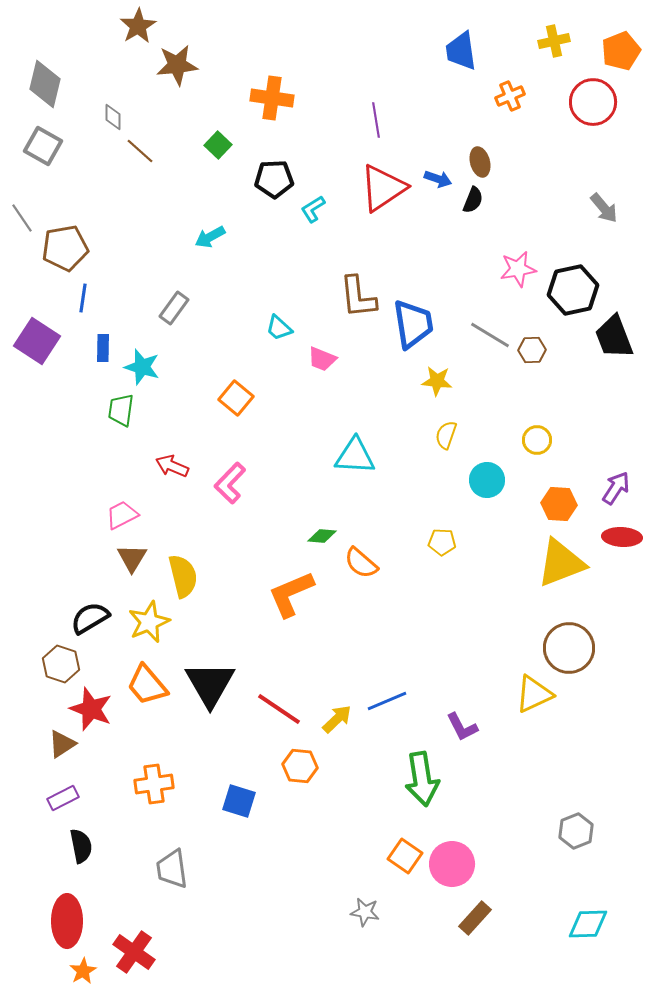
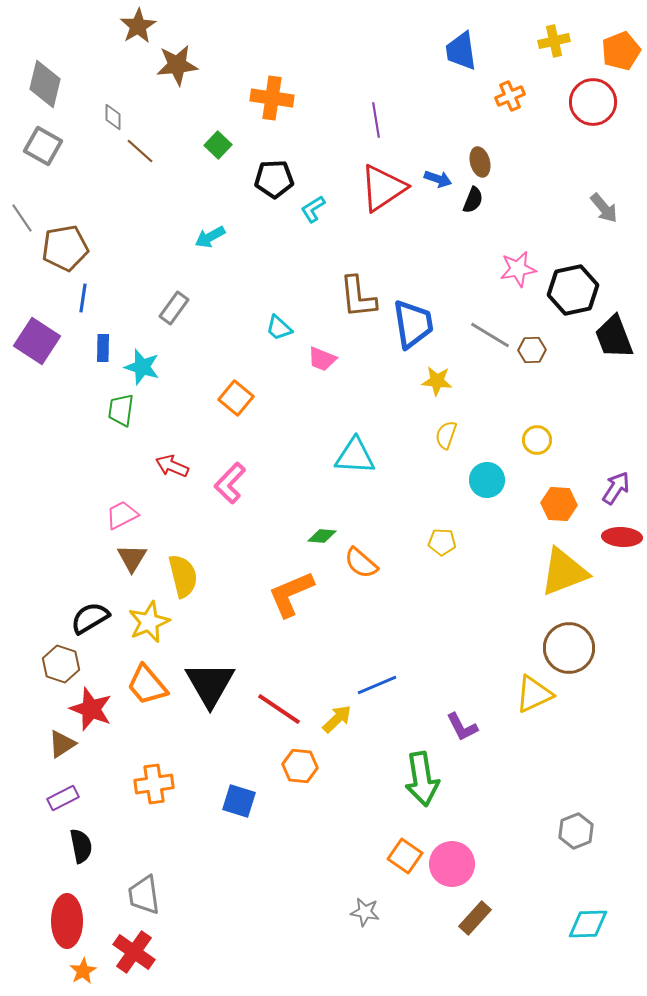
yellow triangle at (561, 563): moved 3 px right, 9 px down
blue line at (387, 701): moved 10 px left, 16 px up
gray trapezoid at (172, 869): moved 28 px left, 26 px down
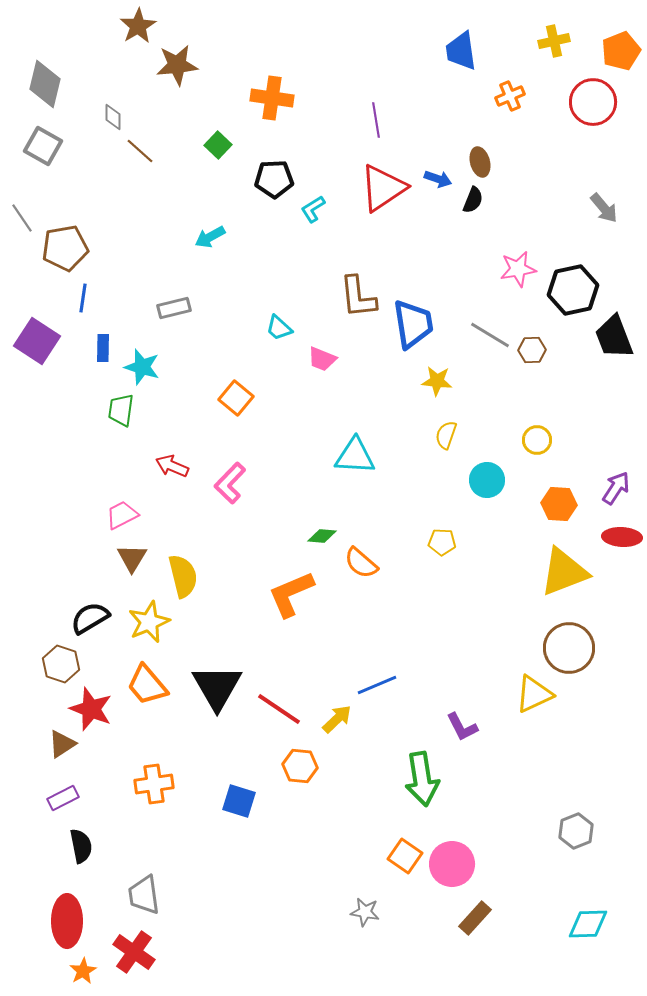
gray rectangle at (174, 308): rotated 40 degrees clockwise
black triangle at (210, 684): moved 7 px right, 3 px down
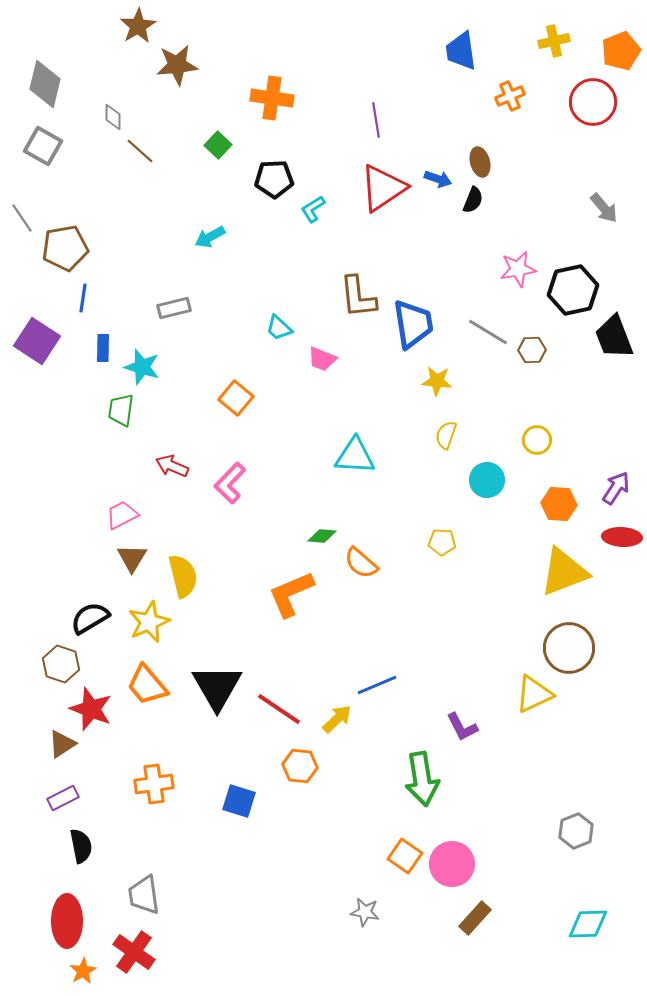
gray line at (490, 335): moved 2 px left, 3 px up
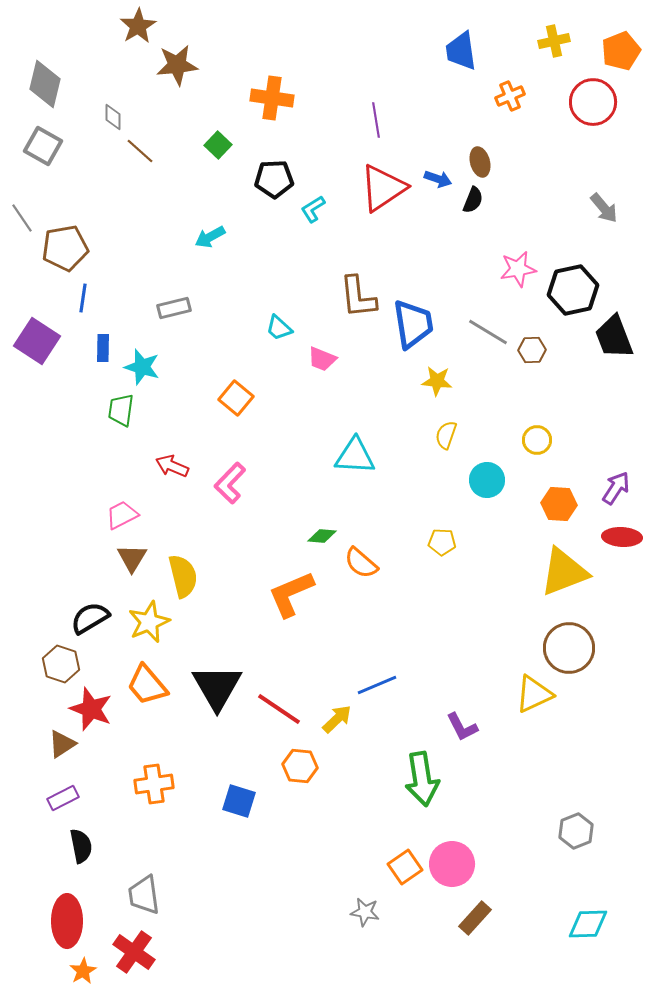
orange square at (405, 856): moved 11 px down; rotated 20 degrees clockwise
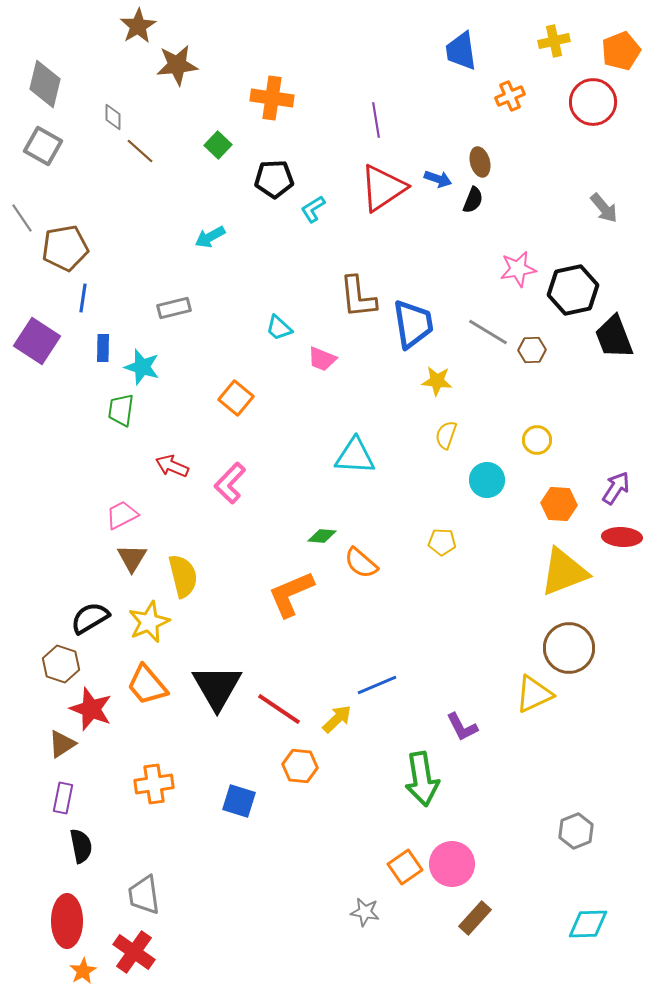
purple rectangle at (63, 798): rotated 52 degrees counterclockwise
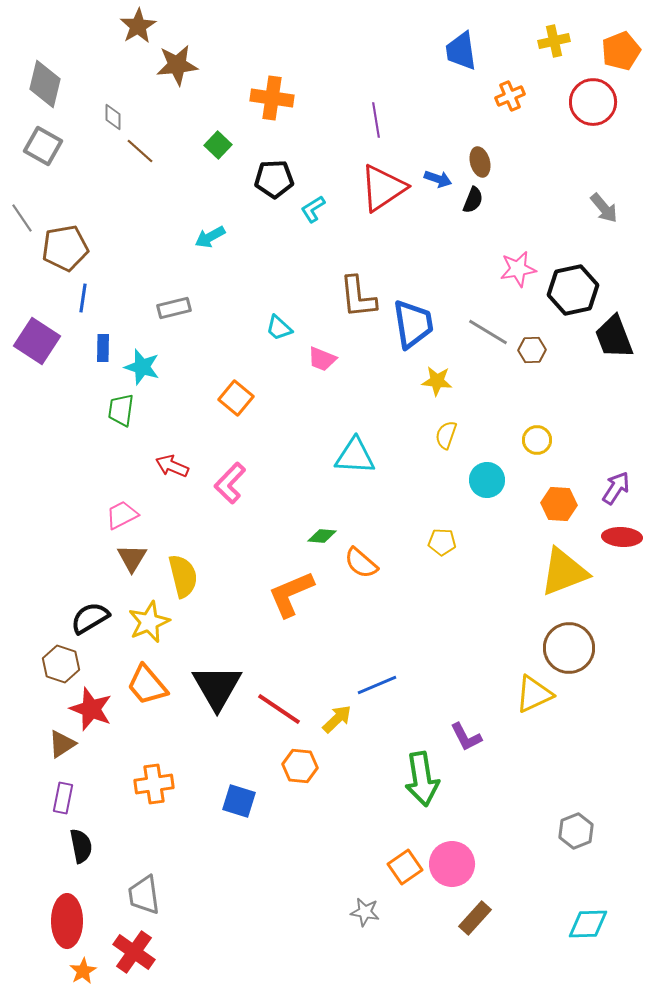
purple L-shape at (462, 727): moved 4 px right, 10 px down
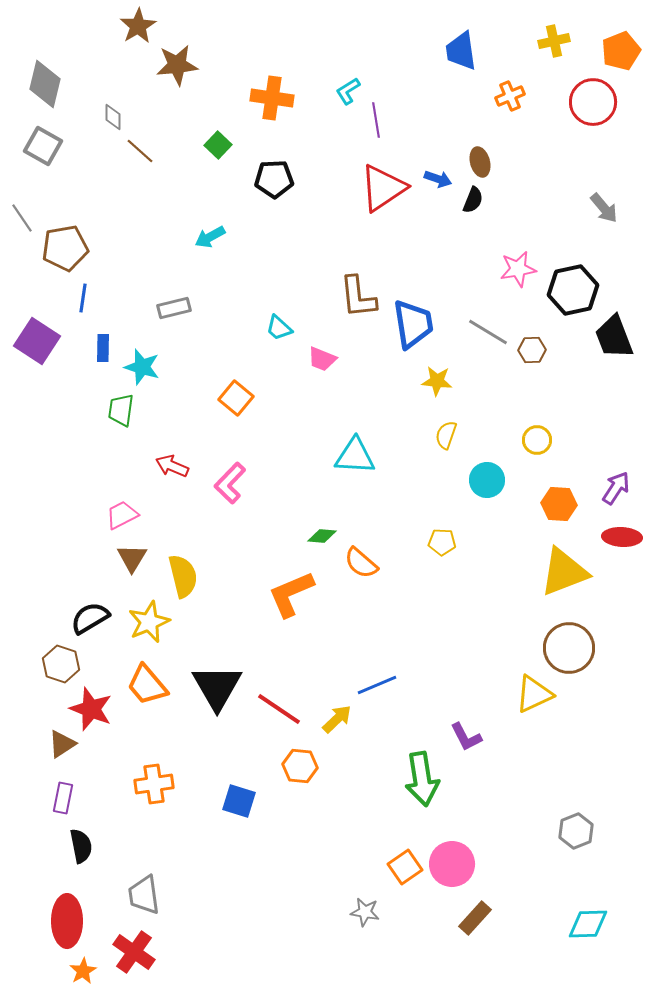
cyan L-shape at (313, 209): moved 35 px right, 118 px up
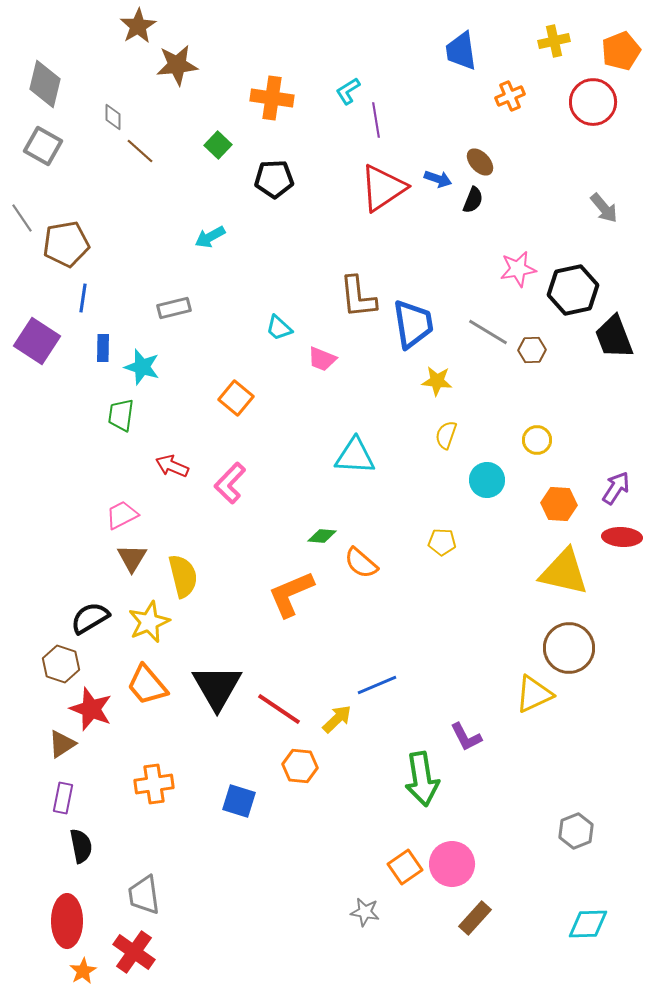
brown ellipse at (480, 162): rotated 28 degrees counterclockwise
brown pentagon at (65, 248): moved 1 px right, 4 px up
green trapezoid at (121, 410): moved 5 px down
yellow triangle at (564, 572): rotated 34 degrees clockwise
